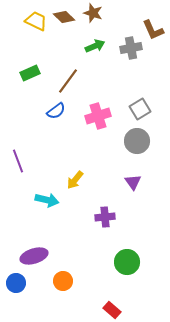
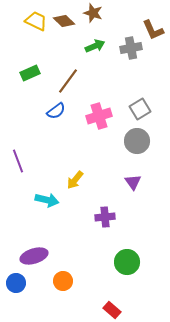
brown diamond: moved 4 px down
pink cross: moved 1 px right
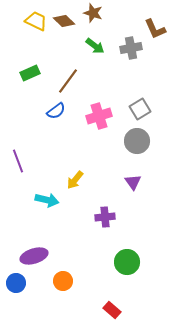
brown L-shape: moved 2 px right, 1 px up
green arrow: rotated 60 degrees clockwise
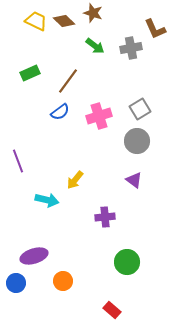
blue semicircle: moved 4 px right, 1 px down
purple triangle: moved 1 px right, 2 px up; rotated 18 degrees counterclockwise
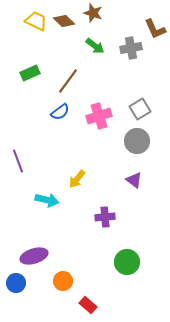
yellow arrow: moved 2 px right, 1 px up
red rectangle: moved 24 px left, 5 px up
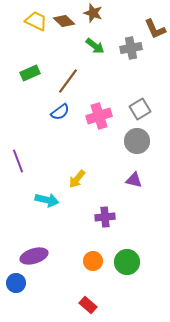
purple triangle: rotated 24 degrees counterclockwise
orange circle: moved 30 px right, 20 px up
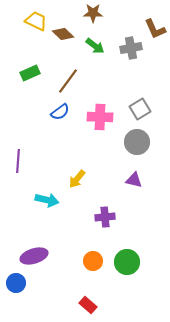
brown star: rotated 18 degrees counterclockwise
brown diamond: moved 1 px left, 13 px down
pink cross: moved 1 px right, 1 px down; rotated 20 degrees clockwise
gray circle: moved 1 px down
purple line: rotated 25 degrees clockwise
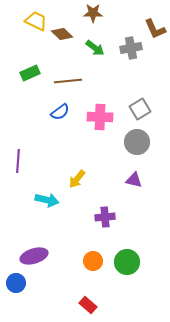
brown diamond: moved 1 px left
green arrow: moved 2 px down
brown line: rotated 48 degrees clockwise
